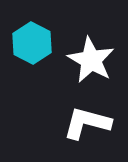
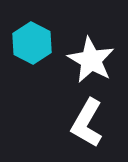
white L-shape: rotated 75 degrees counterclockwise
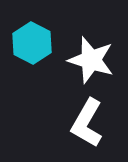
white star: rotated 12 degrees counterclockwise
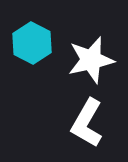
white star: rotated 30 degrees counterclockwise
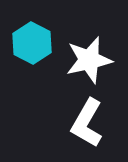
white star: moved 2 px left
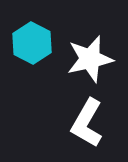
white star: moved 1 px right, 1 px up
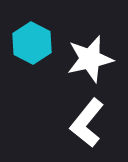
white L-shape: rotated 9 degrees clockwise
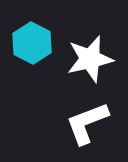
white L-shape: rotated 30 degrees clockwise
